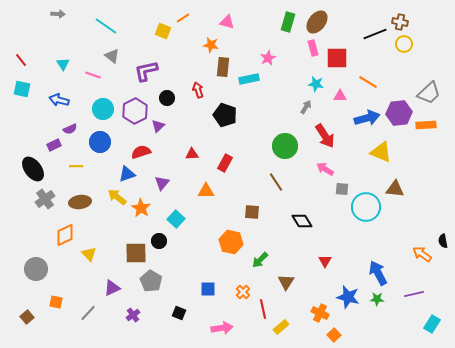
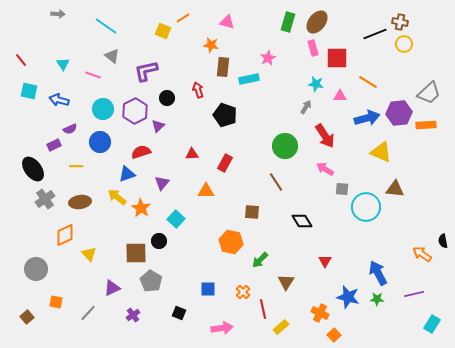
cyan square at (22, 89): moved 7 px right, 2 px down
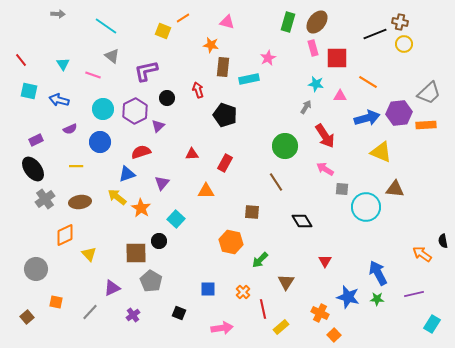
purple rectangle at (54, 145): moved 18 px left, 5 px up
gray line at (88, 313): moved 2 px right, 1 px up
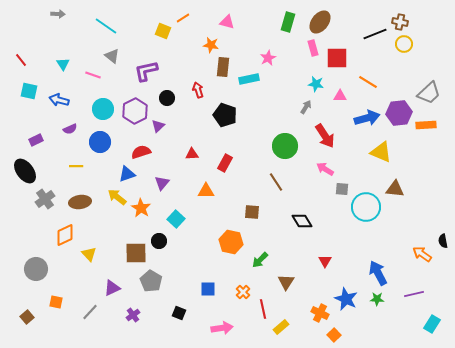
brown ellipse at (317, 22): moved 3 px right
black ellipse at (33, 169): moved 8 px left, 2 px down
blue star at (348, 297): moved 2 px left, 2 px down; rotated 10 degrees clockwise
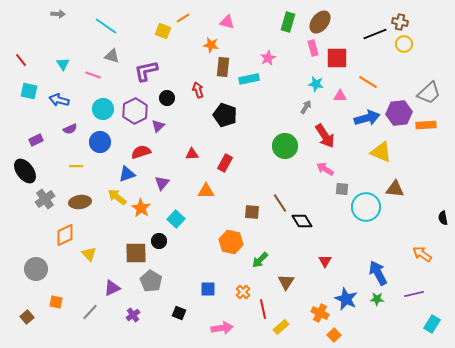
gray triangle at (112, 56): rotated 21 degrees counterclockwise
brown line at (276, 182): moved 4 px right, 21 px down
black semicircle at (443, 241): moved 23 px up
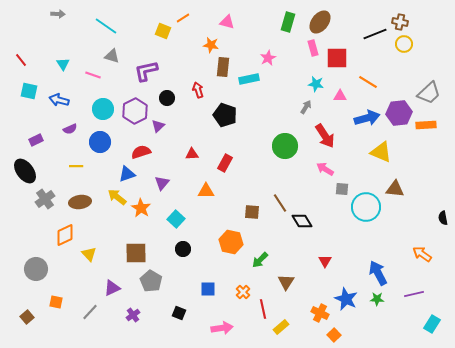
black circle at (159, 241): moved 24 px right, 8 px down
